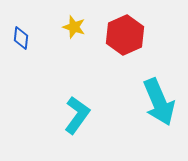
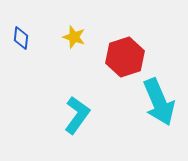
yellow star: moved 10 px down
red hexagon: moved 22 px down; rotated 6 degrees clockwise
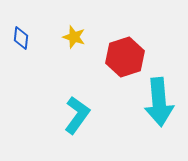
cyan arrow: rotated 18 degrees clockwise
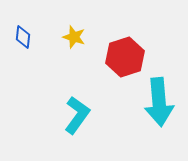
blue diamond: moved 2 px right, 1 px up
